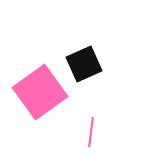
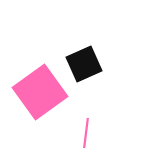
pink line: moved 5 px left, 1 px down
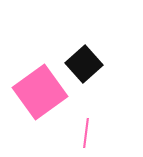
black square: rotated 18 degrees counterclockwise
